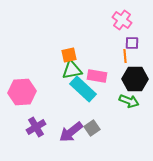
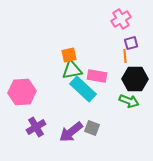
pink cross: moved 1 px left, 1 px up; rotated 24 degrees clockwise
purple square: moved 1 px left; rotated 16 degrees counterclockwise
gray square: rotated 35 degrees counterclockwise
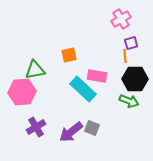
green triangle: moved 37 px left
